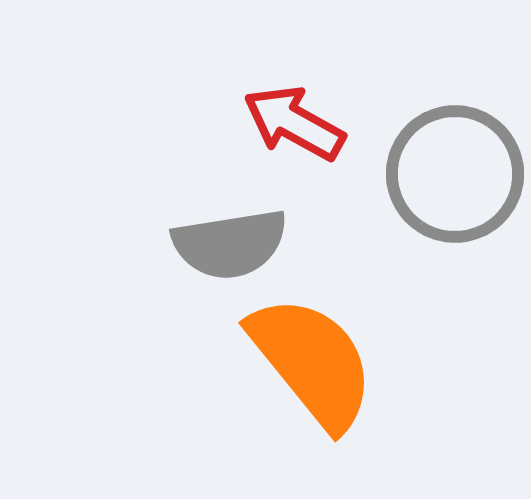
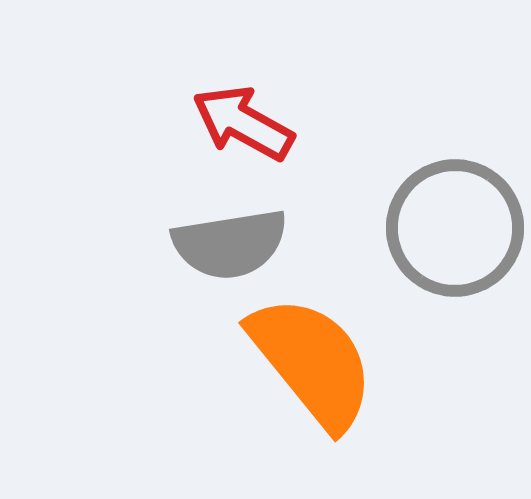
red arrow: moved 51 px left
gray circle: moved 54 px down
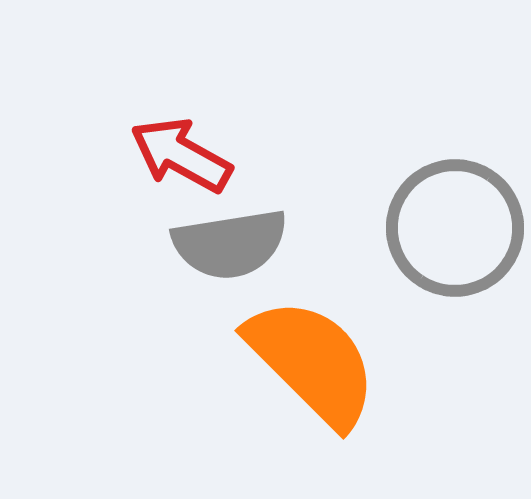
red arrow: moved 62 px left, 32 px down
orange semicircle: rotated 6 degrees counterclockwise
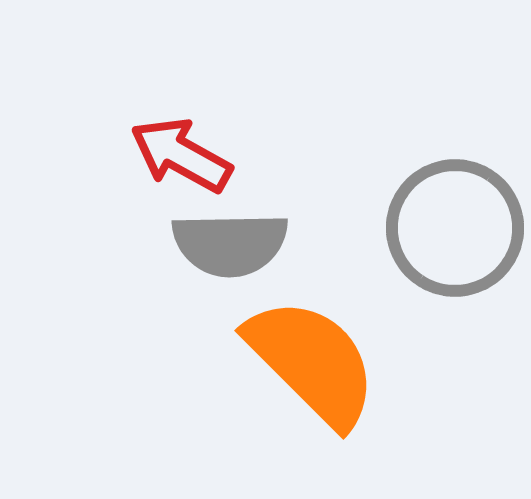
gray semicircle: rotated 8 degrees clockwise
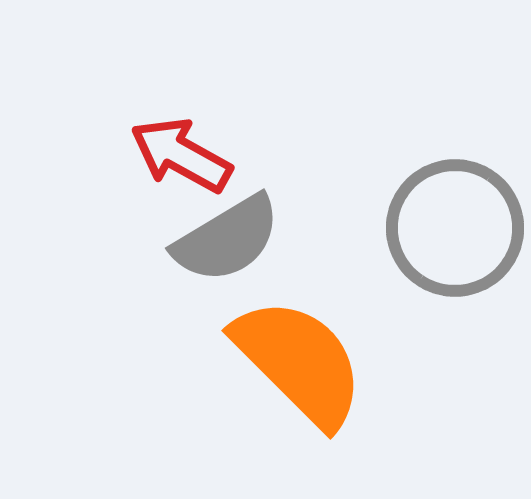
gray semicircle: moved 3 px left, 5 px up; rotated 30 degrees counterclockwise
orange semicircle: moved 13 px left
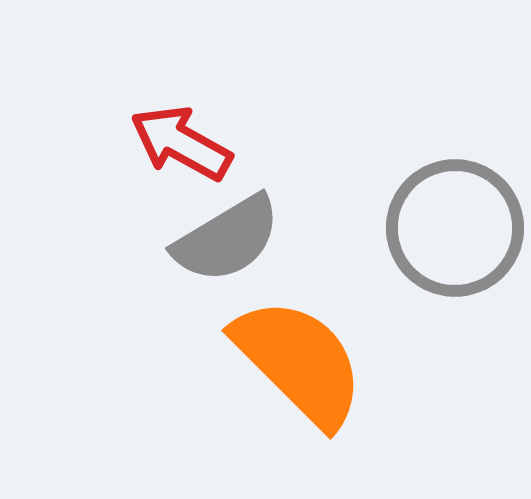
red arrow: moved 12 px up
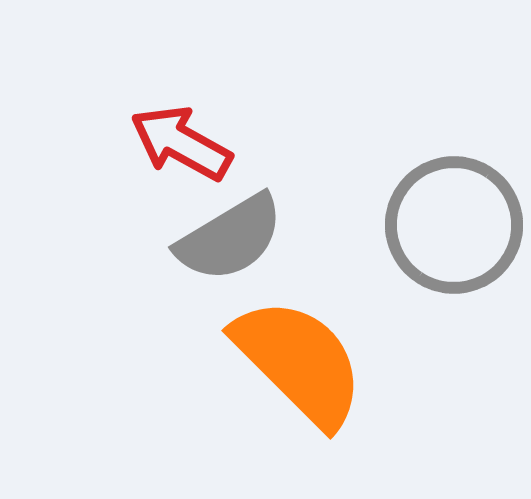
gray circle: moved 1 px left, 3 px up
gray semicircle: moved 3 px right, 1 px up
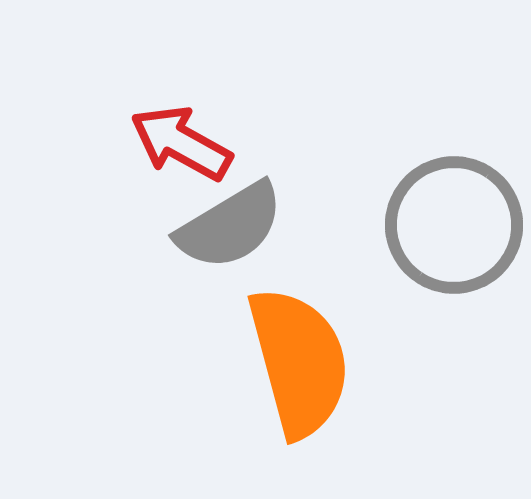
gray semicircle: moved 12 px up
orange semicircle: rotated 30 degrees clockwise
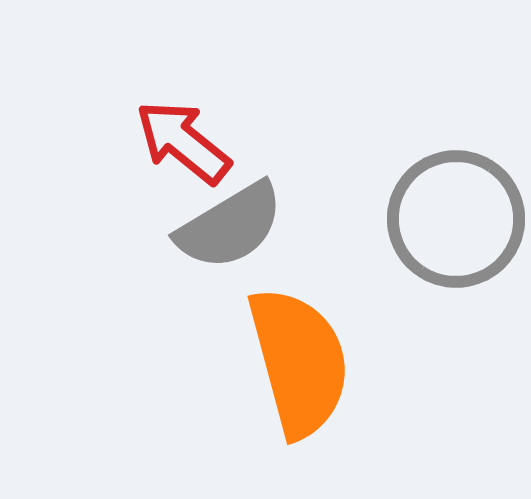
red arrow: moved 2 px right, 1 px up; rotated 10 degrees clockwise
gray circle: moved 2 px right, 6 px up
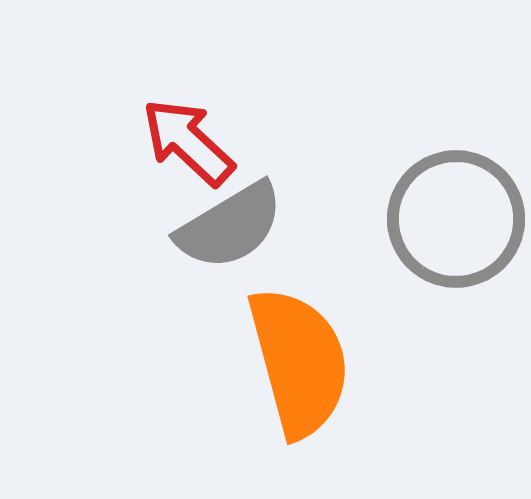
red arrow: moved 5 px right; rotated 4 degrees clockwise
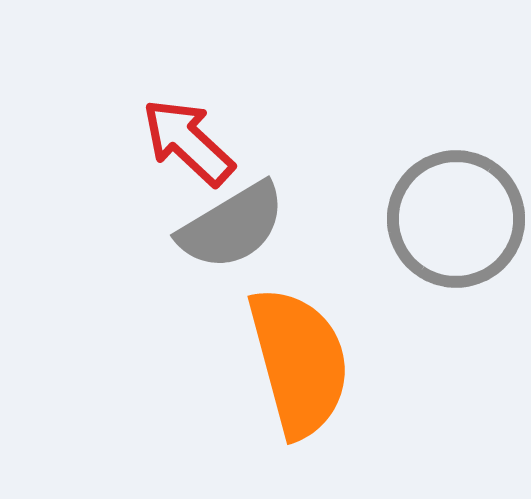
gray semicircle: moved 2 px right
